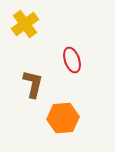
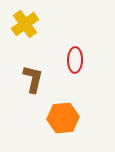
red ellipse: moved 3 px right; rotated 20 degrees clockwise
brown L-shape: moved 5 px up
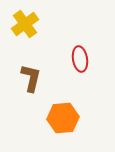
red ellipse: moved 5 px right, 1 px up; rotated 10 degrees counterclockwise
brown L-shape: moved 2 px left, 1 px up
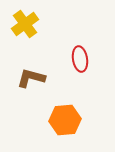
brown L-shape: rotated 88 degrees counterclockwise
orange hexagon: moved 2 px right, 2 px down
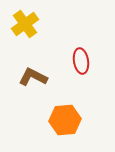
red ellipse: moved 1 px right, 2 px down
brown L-shape: moved 2 px right, 1 px up; rotated 12 degrees clockwise
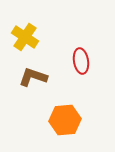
yellow cross: moved 13 px down; rotated 20 degrees counterclockwise
brown L-shape: rotated 8 degrees counterclockwise
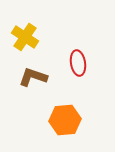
red ellipse: moved 3 px left, 2 px down
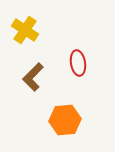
yellow cross: moved 7 px up
brown L-shape: rotated 64 degrees counterclockwise
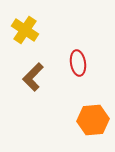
orange hexagon: moved 28 px right
